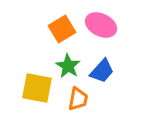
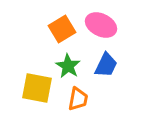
blue trapezoid: moved 4 px right, 6 px up; rotated 16 degrees counterclockwise
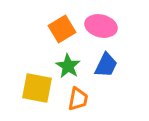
pink ellipse: moved 1 px down; rotated 12 degrees counterclockwise
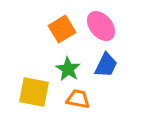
pink ellipse: rotated 36 degrees clockwise
green star: moved 3 px down
yellow square: moved 3 px left, 4 px down
orange trapezoid: rotated 90 degrees counterclockwise
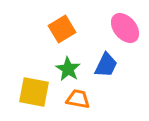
pink ellipse: moved 24 px right, 2 px down
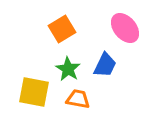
blue trapezoid: moved 1 px left
